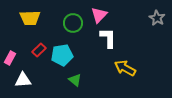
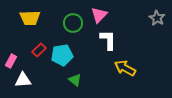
white L-shape: moved 2 px down
pink rectangle: moved 1 px right, 3 px down
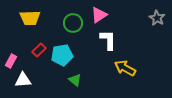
pink triangle: rotated 12 degrees clockwise
